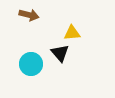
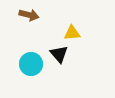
black triangle: moved 1 px left, 1 px down
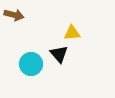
brown arrow: moved 15 px left
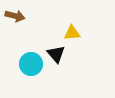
brown arrow: moved 1 px right, 1 px down
black triangle: moved 3 px left
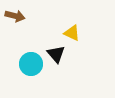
yellow triangle: rotated 30 degrees clockwise
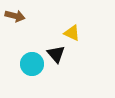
cyan circle: moved 1 px right
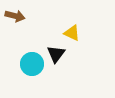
black triangle: rotated 18 degrees clockwise
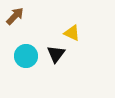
brown arrow: rotated 60 degrees counterclockwise
cyan circle: moved 6 px left, 8 px up
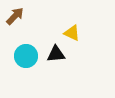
black triangle: rotated 48 degrees clockwise
